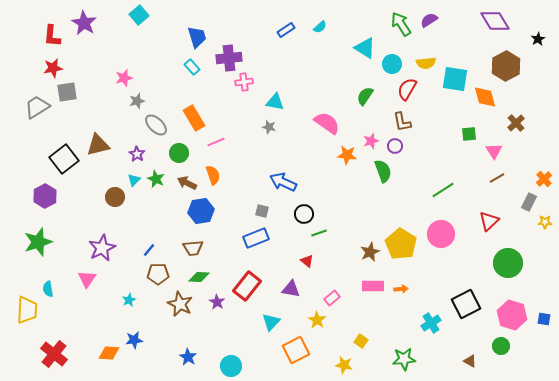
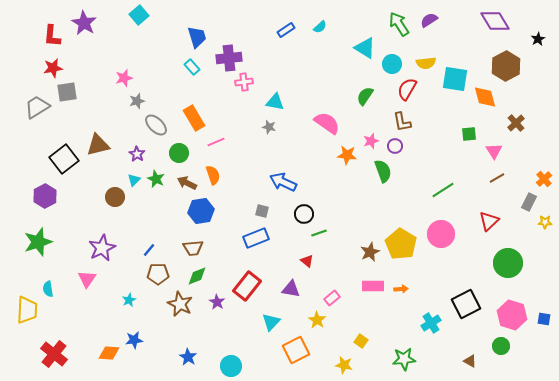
green arrow at (401, 24): moved 2 px left
green diamond at (199, 277): moved 2 px left, 1 px up; rotated 25 degrees counterclockwise
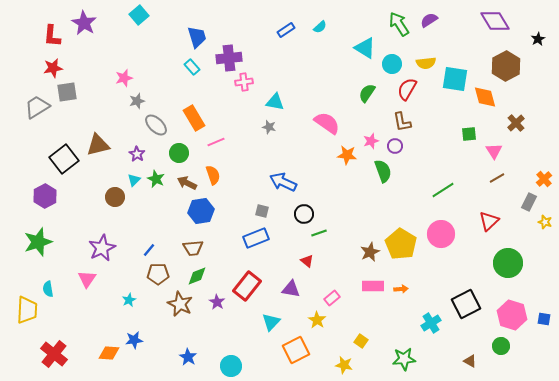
green semicircle at (365, 96): moved 2 px right, 3 px up
yellow star at (545, 222): rotated 16 degrees clockwise
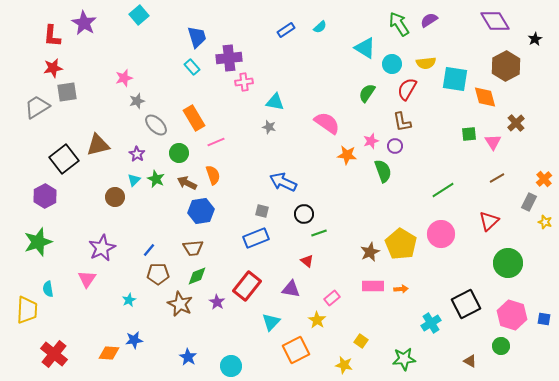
black star at (538, 39): moved 3 px left
pink triangle at (494, 151): moved 1 px left, 9 px up
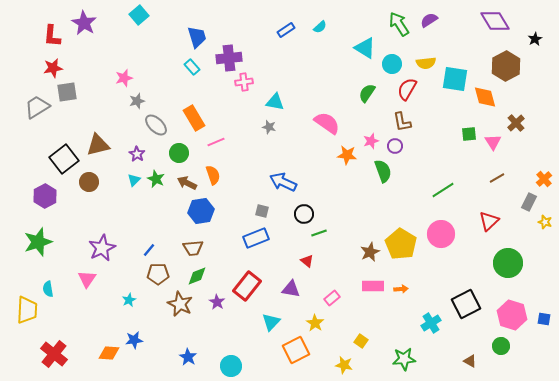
brown circle at (115, 197): moved 26 px left, 15 px up
yellow star at (317, 320): moved 2 px left, 3 px down
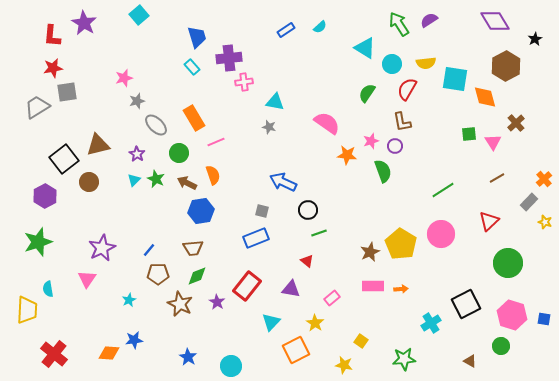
gray rectangle at (529, 202): rotated 18 degrees clockwise
black circle at (304, 214): moved 4 px right, 4 px up
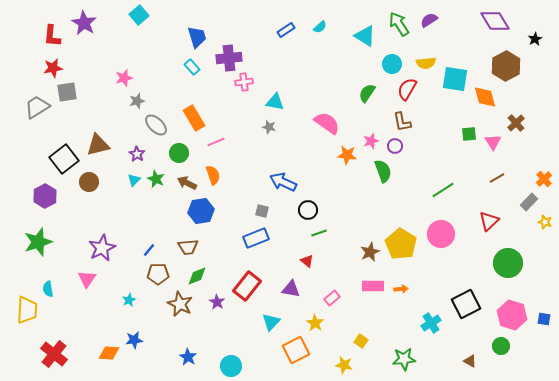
cyan triangle at (365, 48): moved 12 px up
brown trapezoid at (193, 248): moved 5 px left, 1 px up
